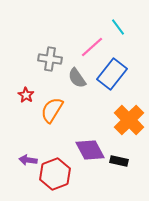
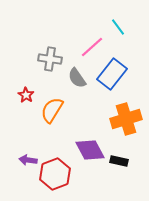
orange cross: moved 3 px left, 1 px up; rotated 28 degrees clockwise
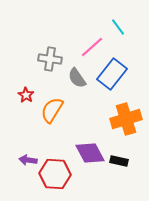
purple diamond: moved 3 px down
red hexagon: rotated 24 degrees clockwise
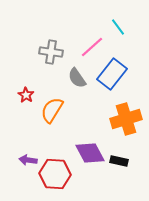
gray cross: moved 1 px right, 7 px up
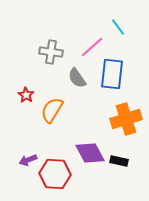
blue rectangle: rotated 32 degrees counterclockwise
purple arrow: rotated 30 degrees counterclockwise
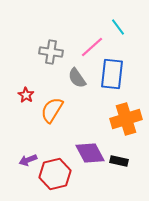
red hexagon: rotated 16 degrees counterclockwise
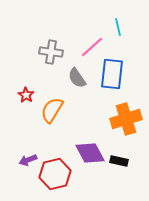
cyan line: rotated 24 degrees clockwise
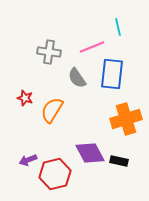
pink line: rotated 20 degrees clockwise
gray cross: moved 2 px left
red star: moved 1 px left, 3 px down; rotated 14 degrees counterclockwise
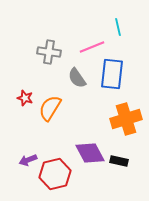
orange semicircle: moved 2 px left, 2 px up
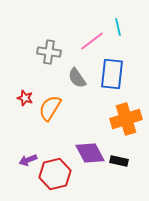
pink line: moved 6 px up; rotated 15 degrees counterclockwise
